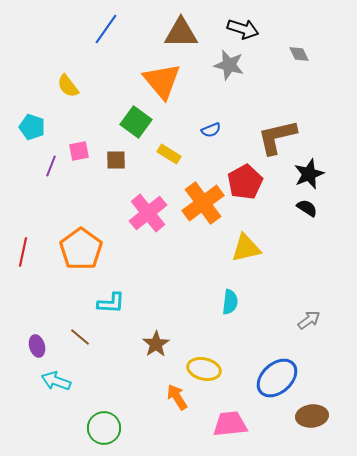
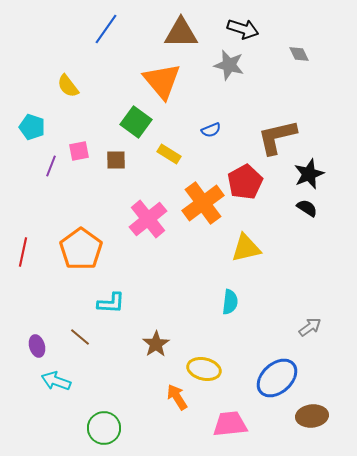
pink cross: moved 6 px down
gray arrow: moved 1 px right, 7 px down
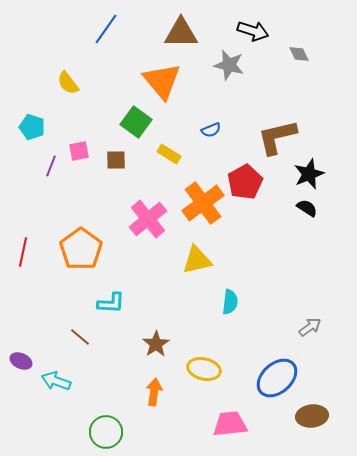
black arrow: moved 10 px right, 2 px down
yellow semicircle: moved 3 px up
yellow triangle: moved 49 px left, 12 px down
purple ellipse: moved 16 px left, 15 px down; rotated 50 degrees counterclockwise
orange arrow: moved 23 px left, 5 px up; rotated 40 degrees clockwise
green circle: moved 2 px right, 4 px down
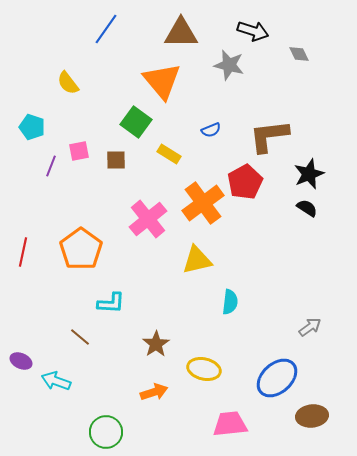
brown L-shape: moved 8 px left, 1 px up; rotated 6 degrees clockwise
orange arrow: rotated 64 degrees clockwise
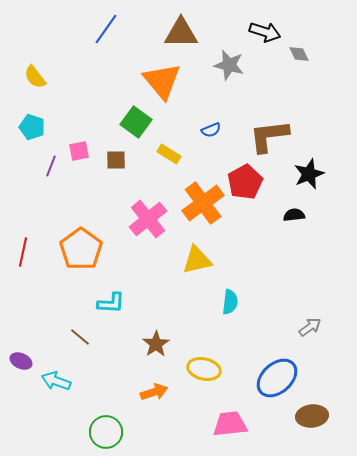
black arrow: moved 12 px right, 1 px down
yellow semicircle: moved 33 px left, 6 px up
black semicircle: moved 13 px left, 7 px down; rotated 40 degrees counterclockwise
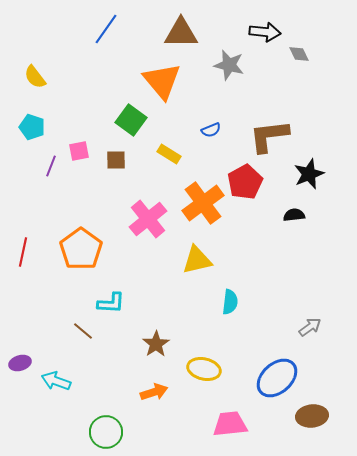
black arrow: rotated 12 degrees counterclockwise
green square: moved 5 px left, 2 px up
brown line: moved 3 px right, 6 px up
purple ellipse: moved 1 px left, 2 px down; rotated 40 degrees counterclockwise
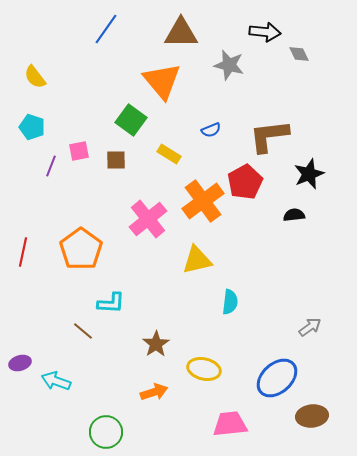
orange cross: moved 2 px up
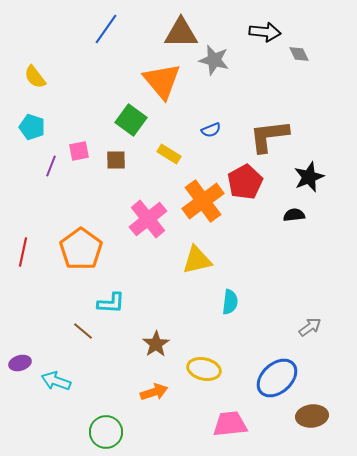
gray star: moved 15 px left, 5 px up
black star: moved 3 px down
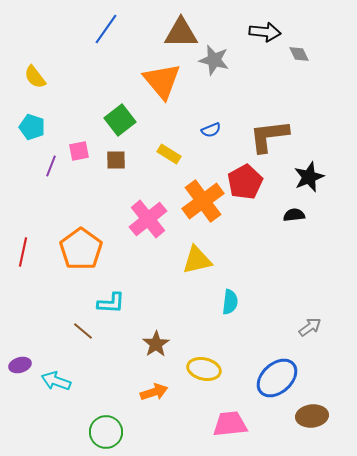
green square: moved 11 px left; rotated 16 degrees clockwise
purple ellipse: moved 2 px down
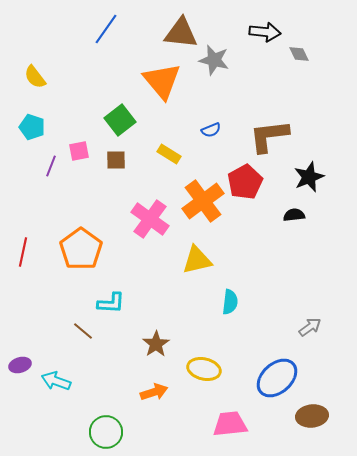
brown triangle: rotated 6 degrees clockwise
pink cross: moved 2 px right; rotated 15 degrees counterclockwise
